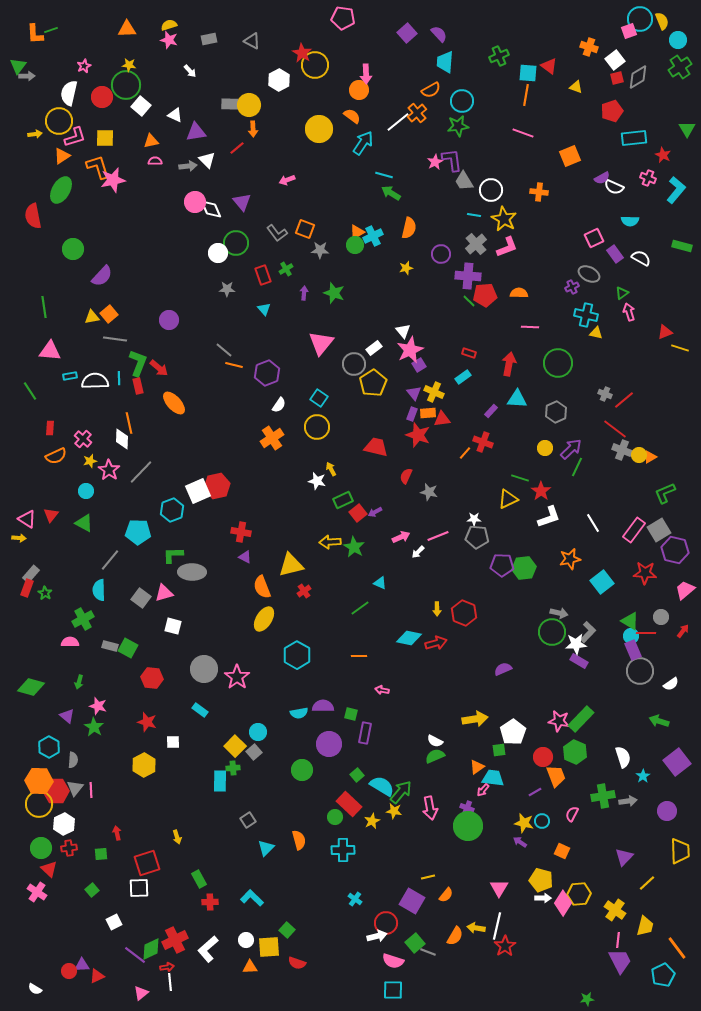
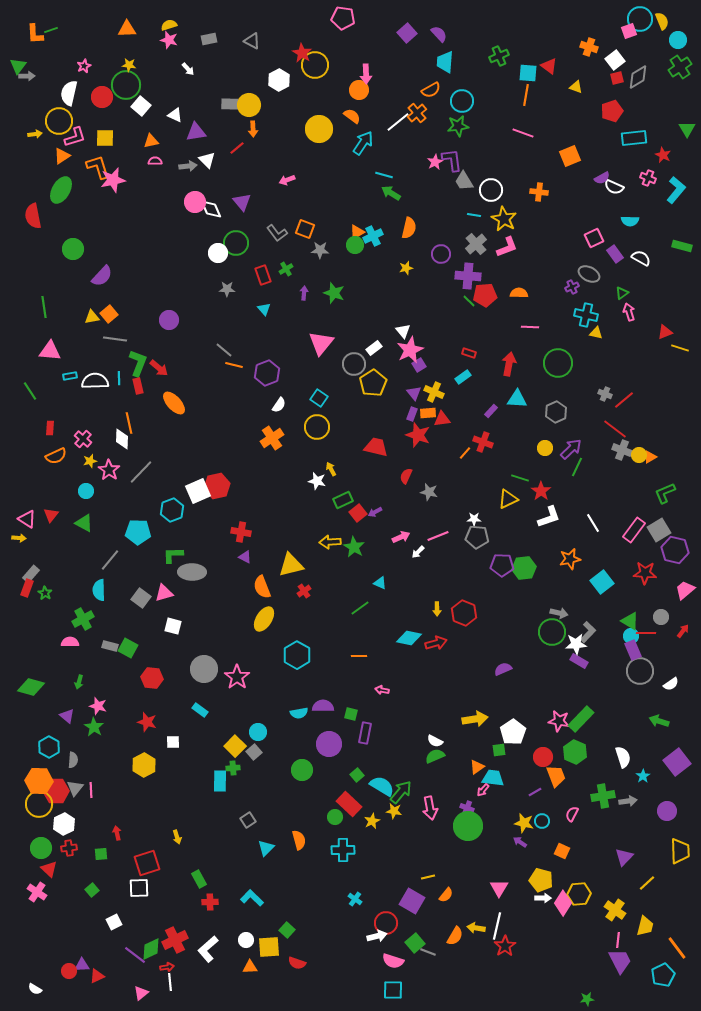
white arrow at (190, 71): moved 2 px left, 2 px up
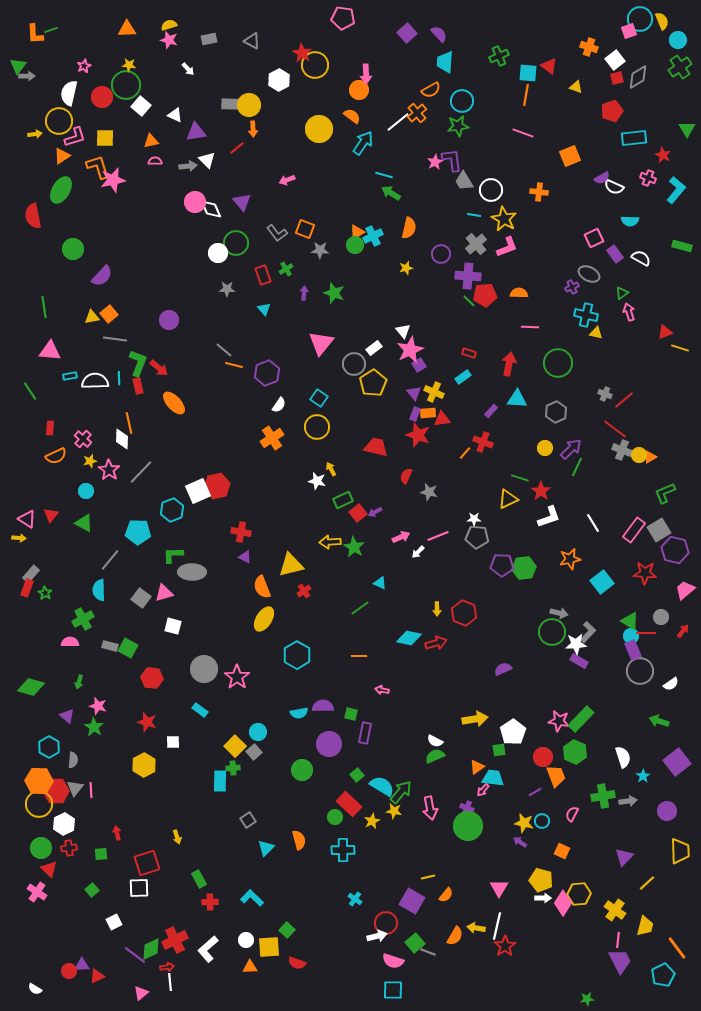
purple rectangle at (412, 414): moved 3 px right
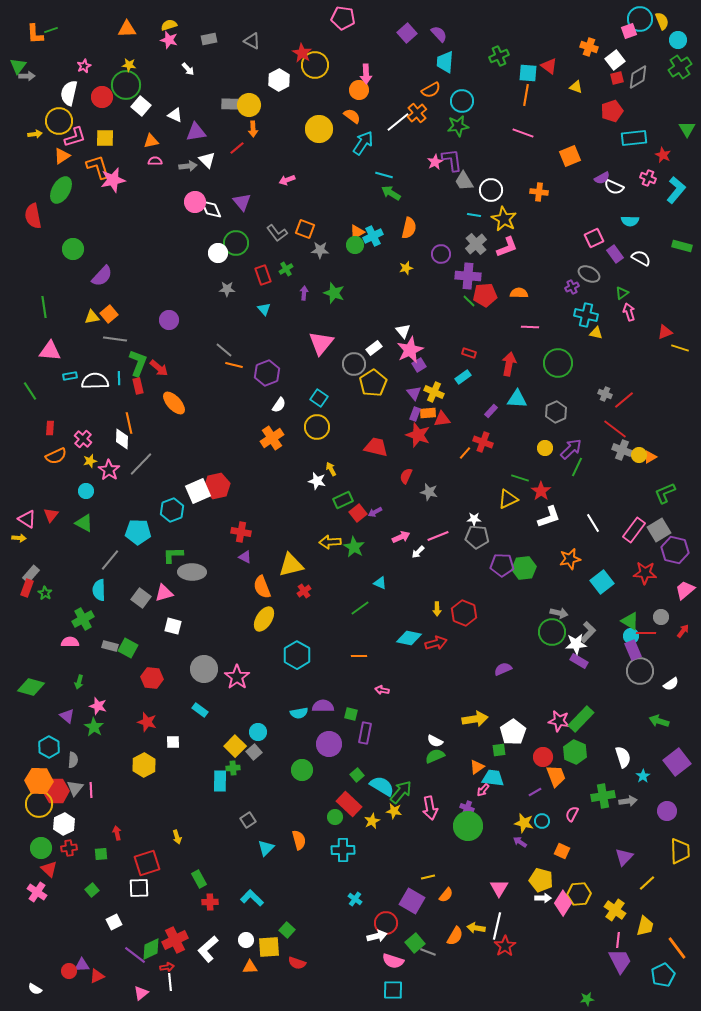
gray line at (141, 472): moved 8 px up
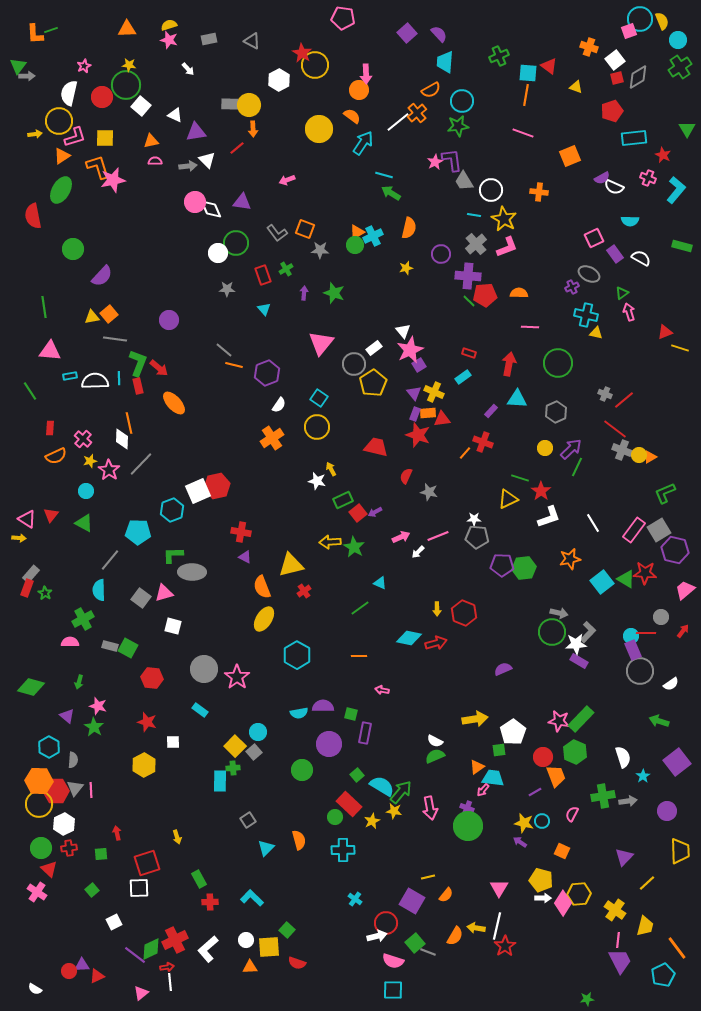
purple triangle at (242, 202): rotated 42 degrees counterclockwise
green triangle at (630, 621): moved 4 px left, 42 px up
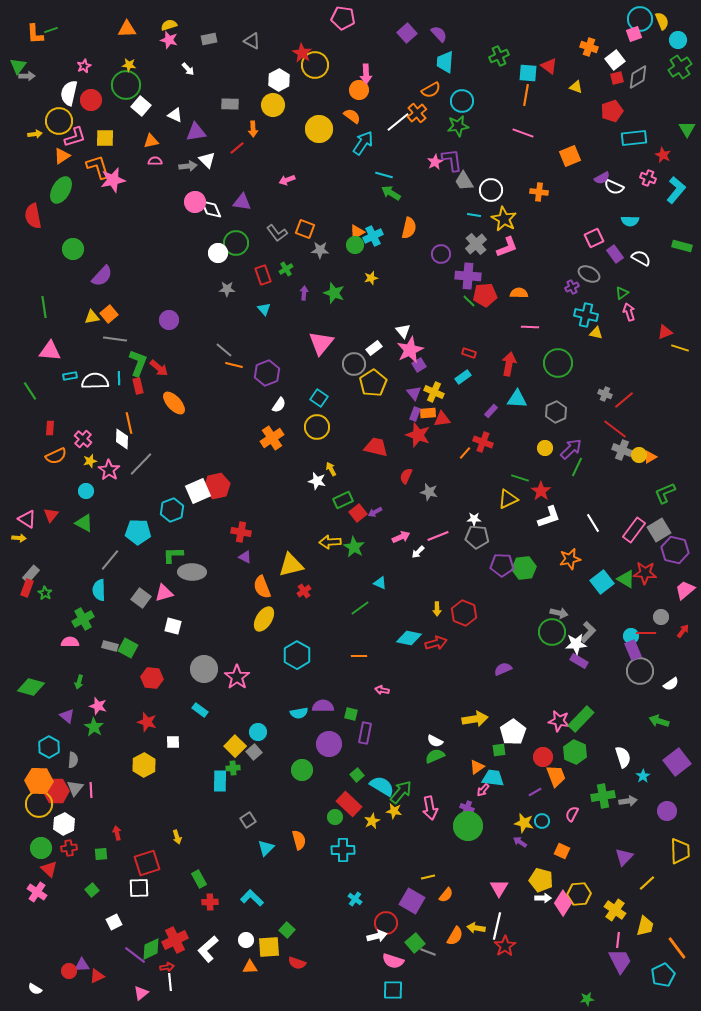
pink square at (629, 31): moved 5 px right, 3 px down
red circle at (102, 97): moved 11 px left, 3 px down
yellow circle at (249, 105): moved 24 px right
yellow star at (406, 268): moved 35 px left, 10 px down
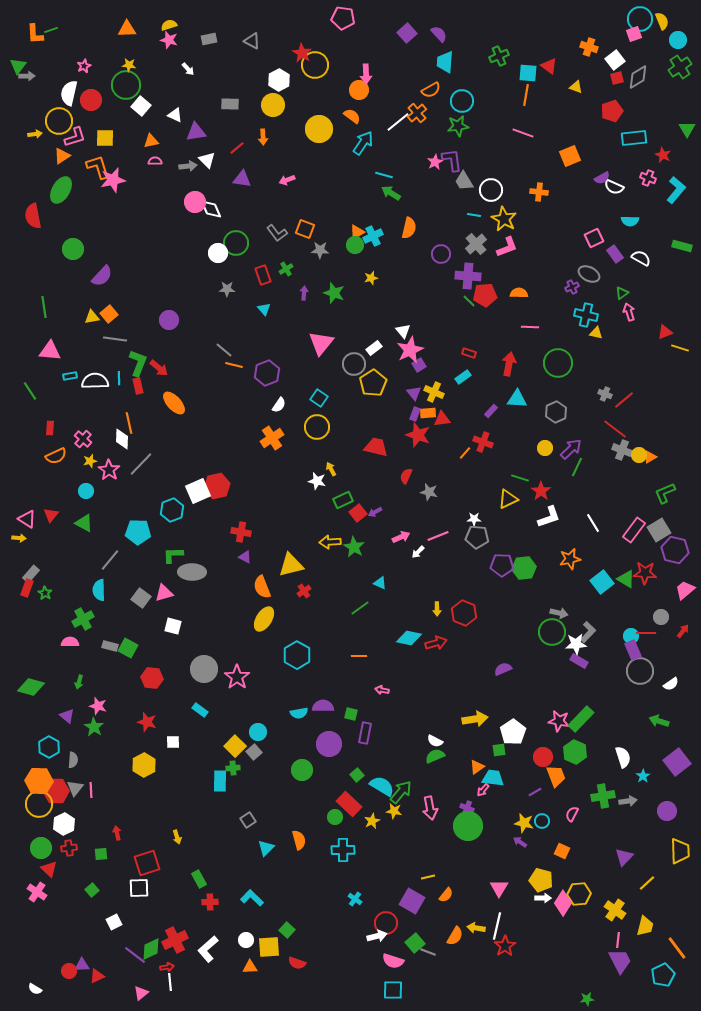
orange arrow at (253, 129): moved 10 px right, 8 px down
purple triangle at (242, 202): moved 23 px up
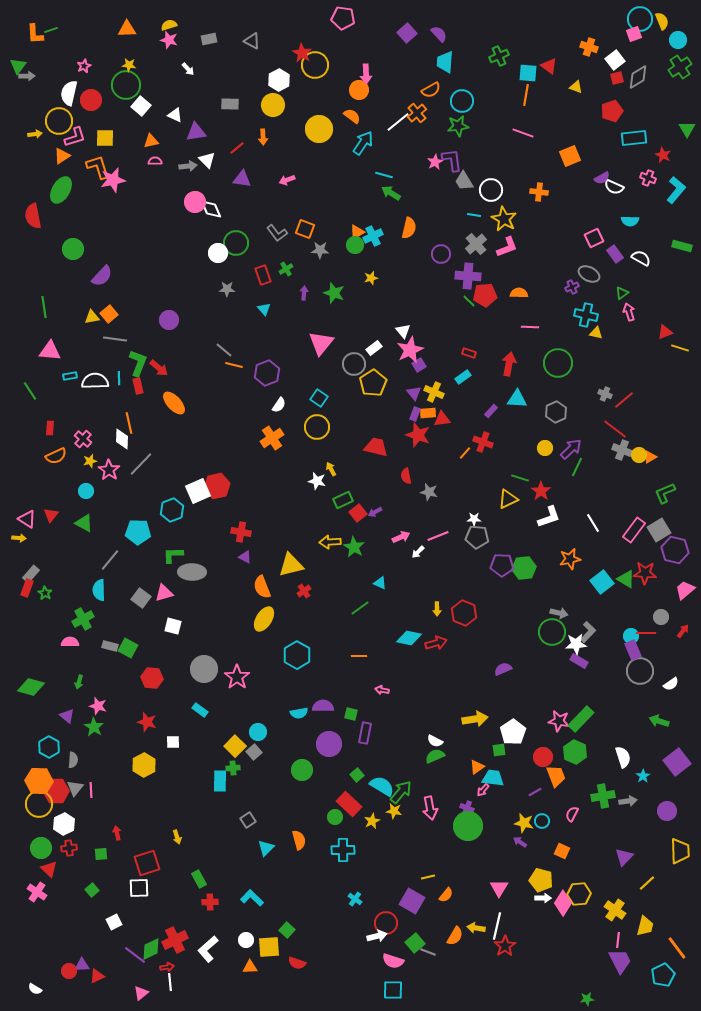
red semicircle at (406, 476): rotated 35 degrees counterclockwise
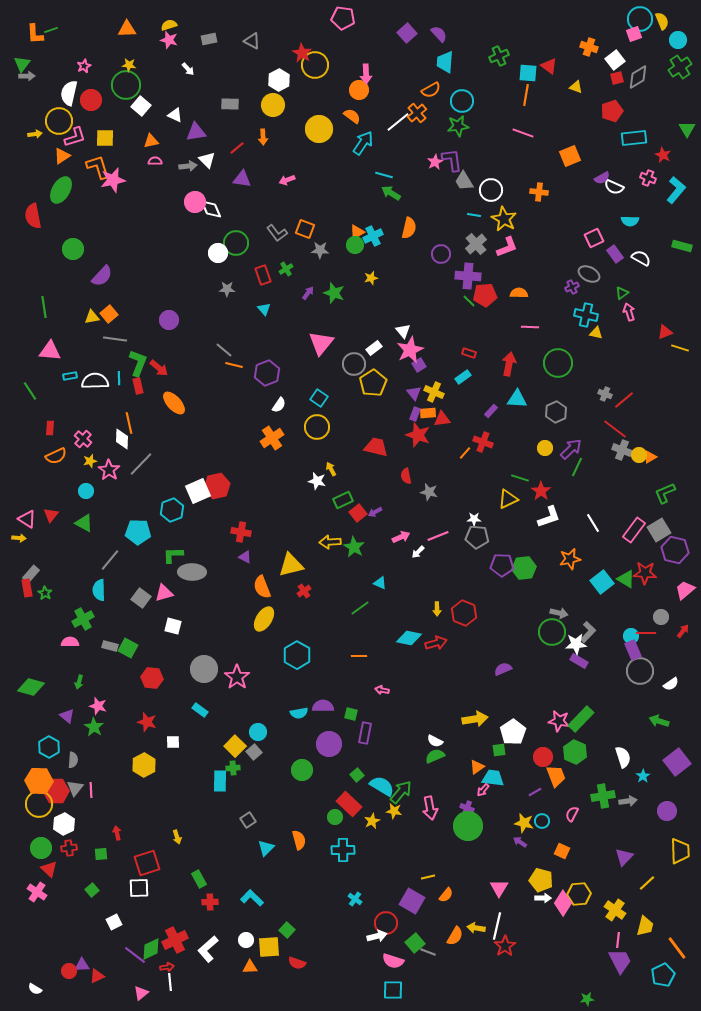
green triangle at (18, 66): moved 4 px right, 2 px up
purple arrow at (304, 293): moved 4 px right; rotated 32 degrees clockwise
red rectangle at (27, 588): rotated 30 degrees counterclockwise
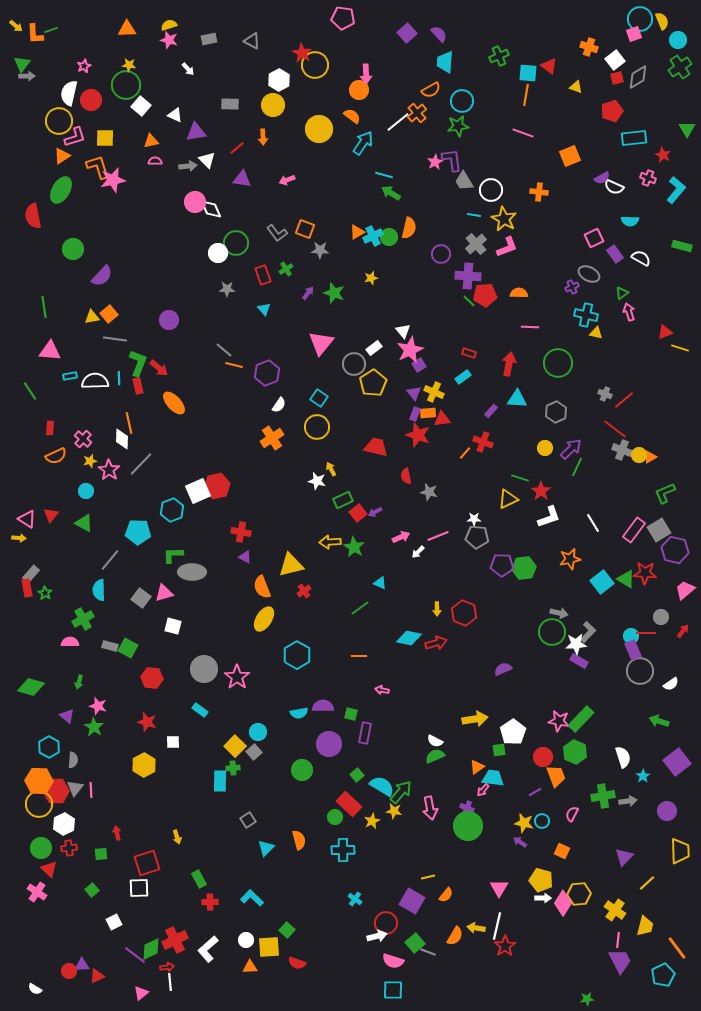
yellow arrow at (35, 134): moved 19 px left, 108 px up; rotated 48 degrees clockwise
green circle at (355, 245): moved 34 px right, 8 px up
